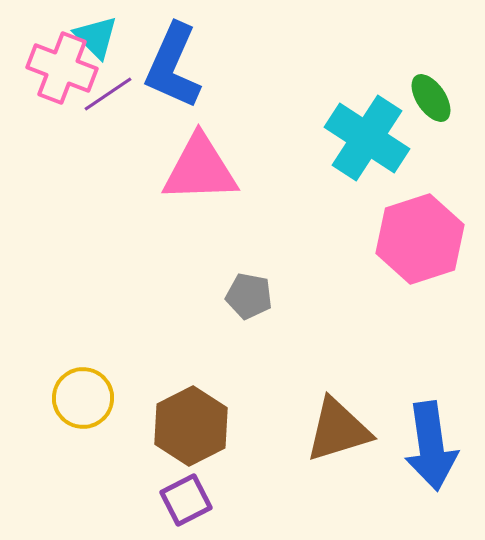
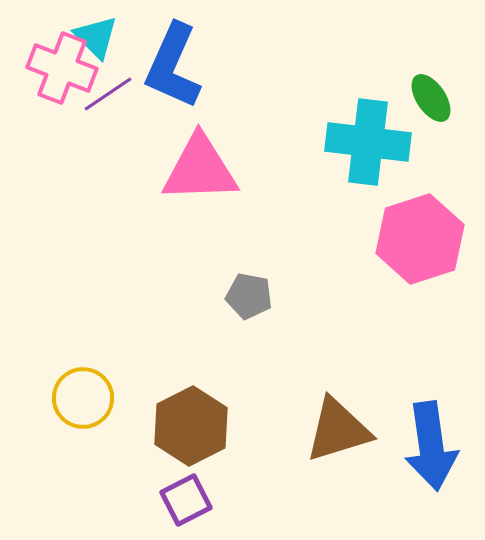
cyan cross: moved 1 px right, 4 px down; rotated 26 degrees counterclockwise
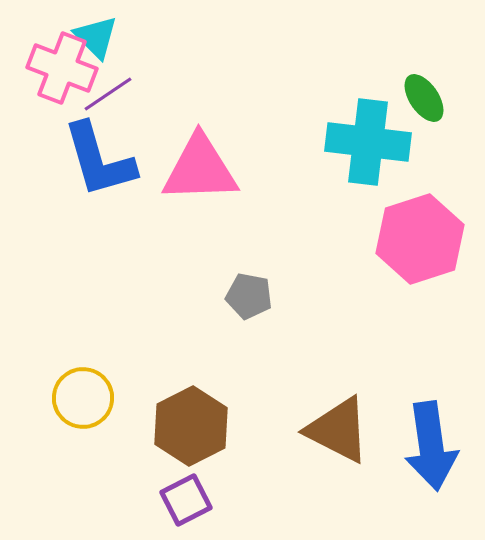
blue L-shape: moved 74 px left, 94 px down; rotated 40 degrees counterclockwise
green ellipse: moved 7 px left
brown triangle: rotated 44 degrees clockwise
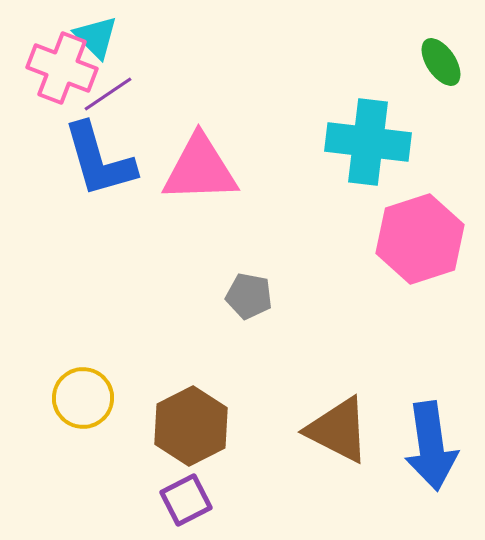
green ellipse: moved 17 px right, 36 px up
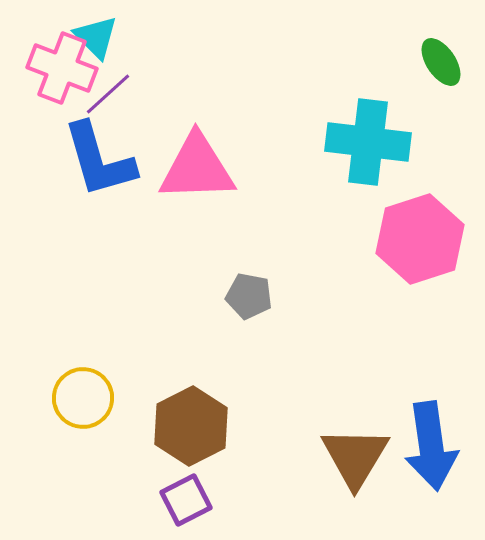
purple line: rotated 8 degrees counterclockwise
pink triangle: moved 3 px left, 1 px up
brown triangle: moved 17 px right, 27 px down; rotated 34 degrees clockwise
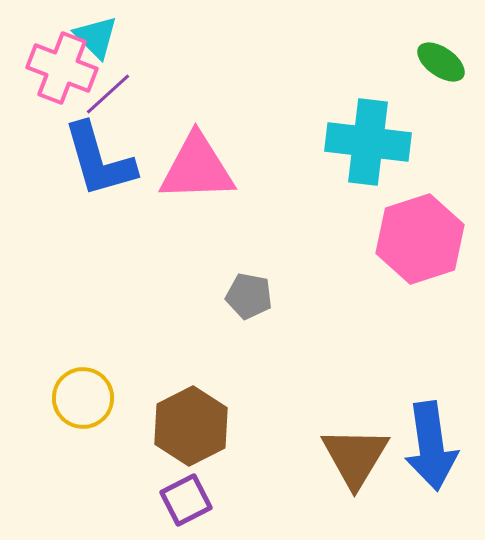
green ellipse: rotated 21 degrees counterclockwise
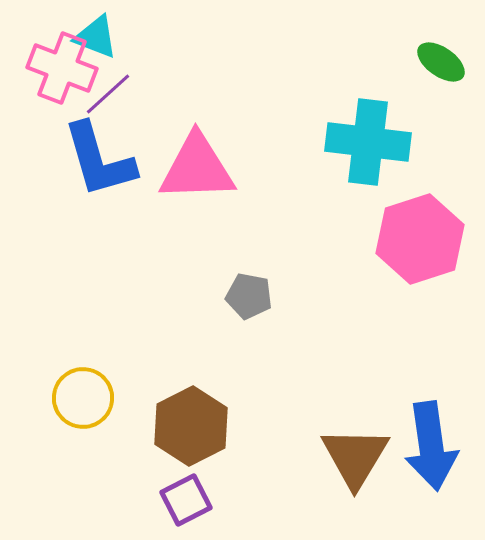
cyan triangle: rotated 24 degrees counterclockwise
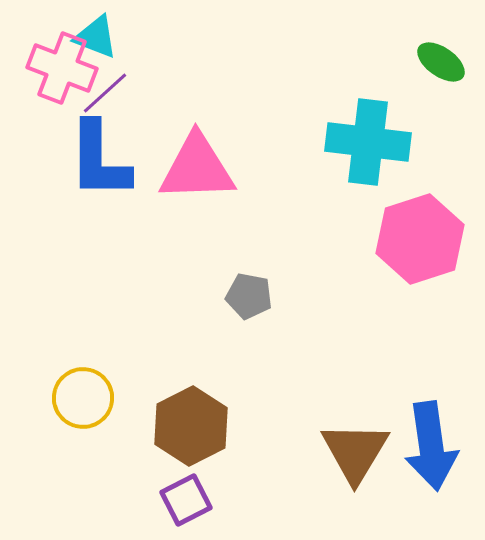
purple line: moved 3 px left, 1 px up
blue L-shape: rotated 16 degrees clockwise
brown triangle: moved 5 px up
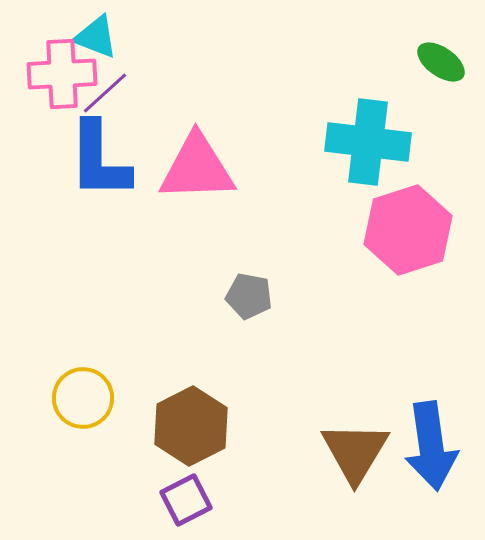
pink cross: moved 6 px down; rotated 24 degrees counterclockwise
pink hexagon: moved 12 px left, 9 px up
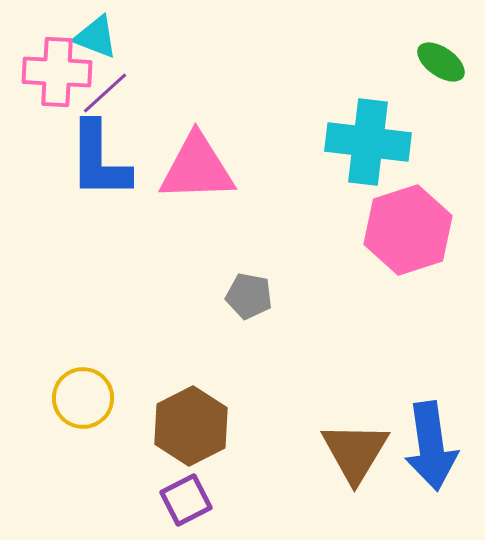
pink cross: moved 5 px left, 2 px up; rotated 6 degrees clockwise
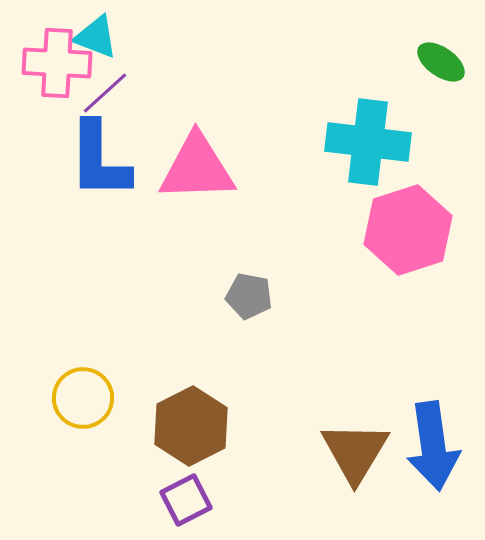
pink cross: moved 9 px up
blue arrow: moved 2 px right
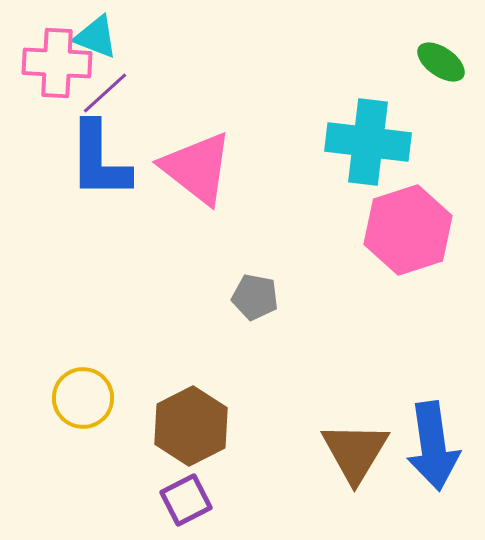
pink triangle: rotated 40 degrees clockwise
gray pentagon: moved 6 px right, 1 px down
